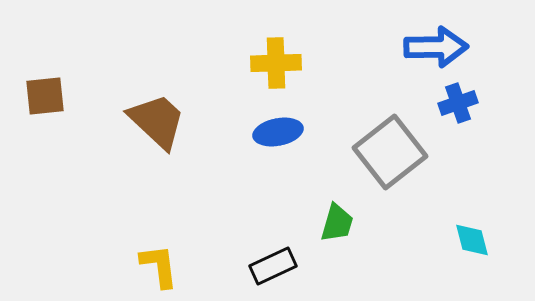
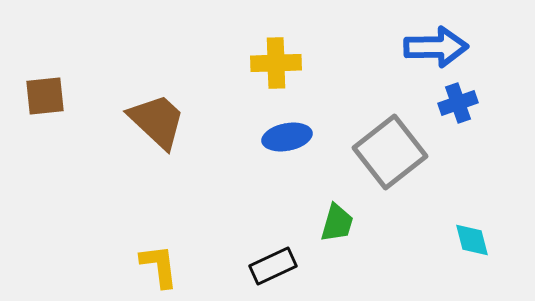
blue ellipse: moved 9 px right, 5 px down
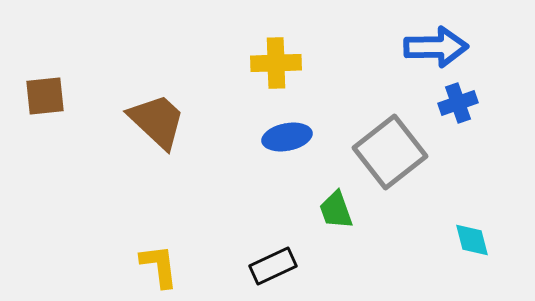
green trapezoid: moved 1 px left, 13 px up; rotated 144 degrees clockwise
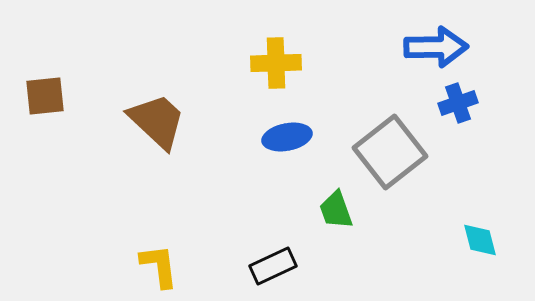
cyan diamond: moved 8 px right
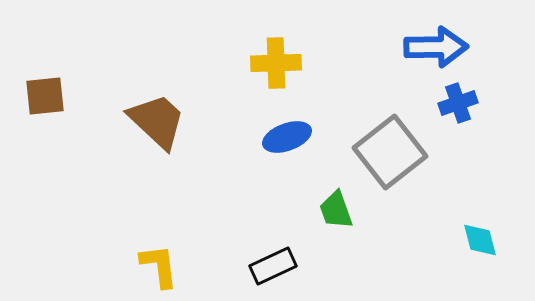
blue ellipse: rotated 9 degrees counterclockwise
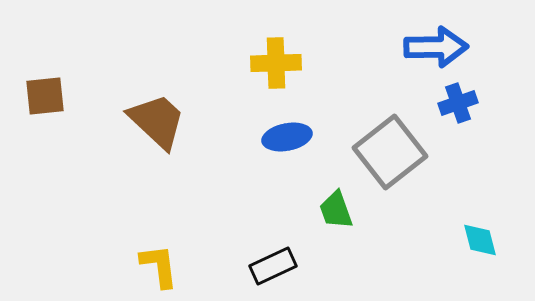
blue ellipse: rotated 9 degrees clockwise
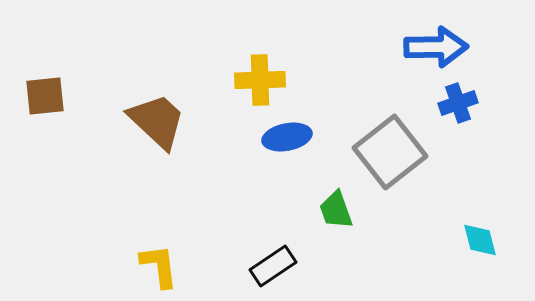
yellow cross: moved 16 px left, 17 px down
black rectangle: rotated 9 degrees counterclockwise
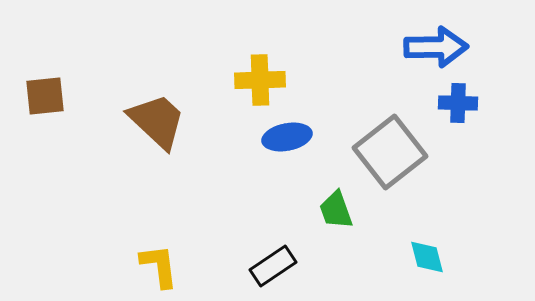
blue cross: rotated 21 degrees clockwise
cyan diamond: moved 53 px left, 17 px down
